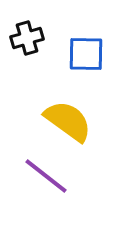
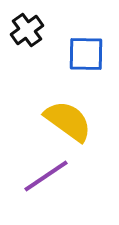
black cross: moved 8 px up; rotated 20 degrees counterclockwise
purple line: rotated 72 degrees counterclockwise
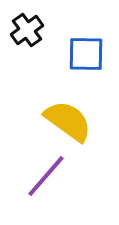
purple line: rotated 15 degrees counterclockwise
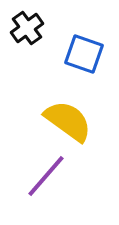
black cross: moved 2 px up
blue square: moved 2 px left; rotated 18 degrees clockwise
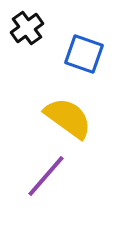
yellow semicircle: moved 3 px up
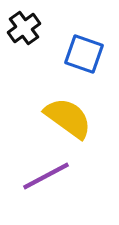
black cross: moved 3 px left
purple line: rotated 21 degrees clockwise
